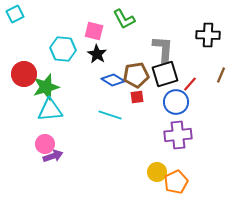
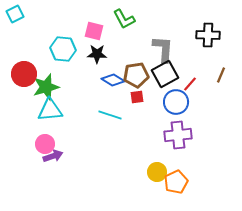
black star: rotated 30 degrees counterclockwise
black square: rotated 12 degrees counterclockwise
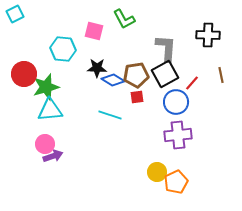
gray L-shape: moved 3 px right, 1 px up
black star: moved 14 px down
brown line: rotated 35 degrees counterclockwise
red line: moved 2 px right, 1 px up
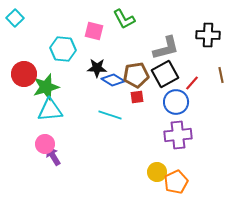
cyan square: moved 4 px down; rotated 18 degrees counterclockwise
gray L-shape: rotated 72 degrees clockwise
purple arrow: rotated 102 degrees counterclockwise
